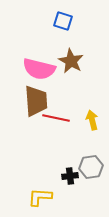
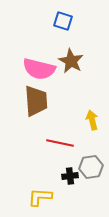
red line: moved 4 px right, 25 px down
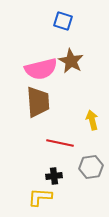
pink semicircle: moved 2 px right; rotated 28 degrees counterclockwise
brown trapezoid: moved 2 px right, 1 px down
black cross: moved 16 px left
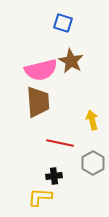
blue square: moved 2 px down
pink semicircle: moved 1 px down
gray hexagon: moved 2 px right, 4 px up; rotated 20 degrees counterclockwise
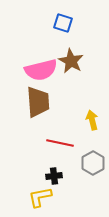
yellow L-shape: rotated 15 degrees counterclockwise
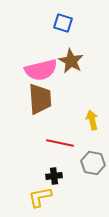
brown trapezoid: moved 2 px right, 3 px up
gray hexagon: rotated 20 degrees counterclockwise
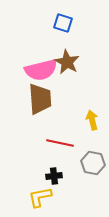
brown star: moved 4 px left, 1 px down
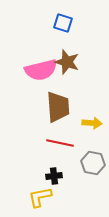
brown star: rotated 10 degrees counterclockwise
brown trapezoid: moved 18 px right, 8 px down
yellow arrow: moved 3 px down; rotated 108 degrees clockwise
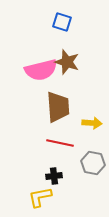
blue square: moved 1 px left, 1 px up
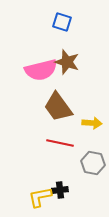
brown trapezoid: rotated 148 degrees clockwise
black cross: moved 6 px right, 14 px down
